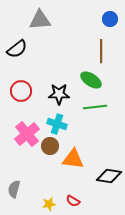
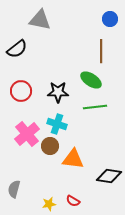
gray triangle: rotated 15 degrees clockwise
black star: moved 1 px left, 2 px up
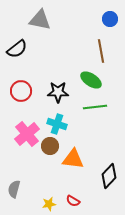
brown line: rotated 10 degrees counterclockwise
black diamond: rotated 55 degrees counterclockwise
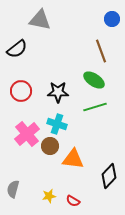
blue circle: moved 2 px right
brown line: rotated 10 degrees counterclockwise
green ellipse: moved 3 px right
green line: rotated 10 degrees counterclockwise
gray semicircle: moved 1 px left
yellow star: moved 8 px up
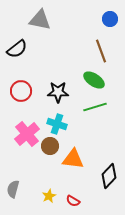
blue circle: moved 2 px left
yellow star: rotated 16 degrees counterclockwise
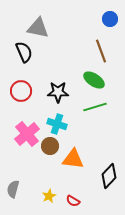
gray triangle: moved 2 px left, 8 px down
black semicircle: moved 7 px right, 3 px down; rotated 75 degrees counterclockwise
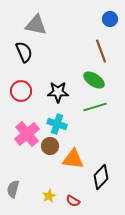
gray triangle: moved 2 px left, 3 px up
black diamond: moved 8 px left, 1 px down
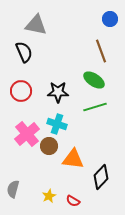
brown circle: moved 1 px left
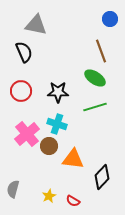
green ellipse: moved 1 px right, 2 px up
black diamond: moved 1 px right
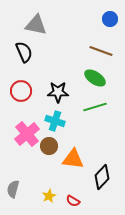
brown line: rotated 50 degrees counterclockwise
cyan cross: moved 2 px left, 3 px up
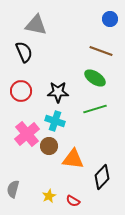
green line: moved 2 px down
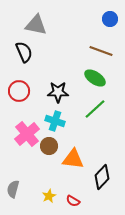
red circle: moved 2 px left
green line: rotated 25 degrees counterclockwise
